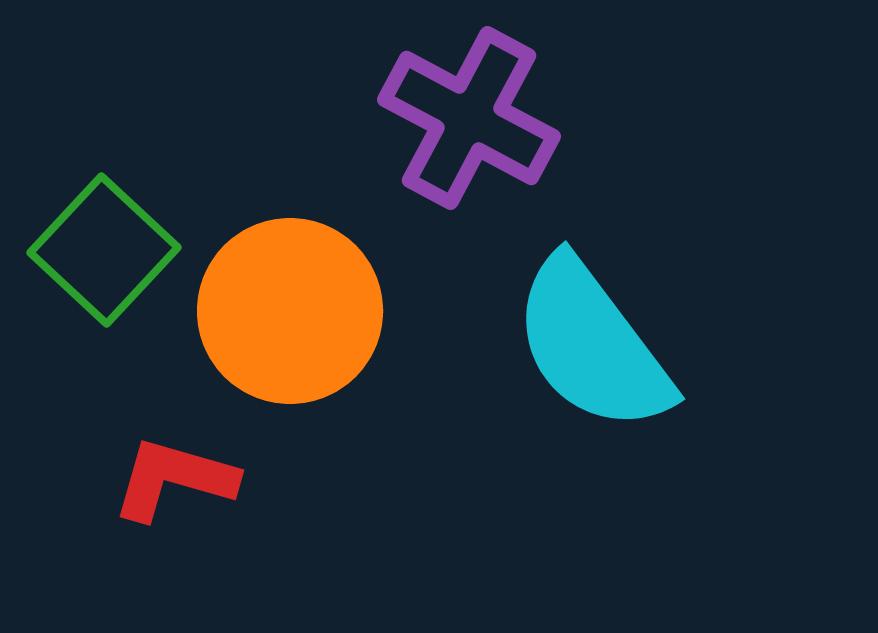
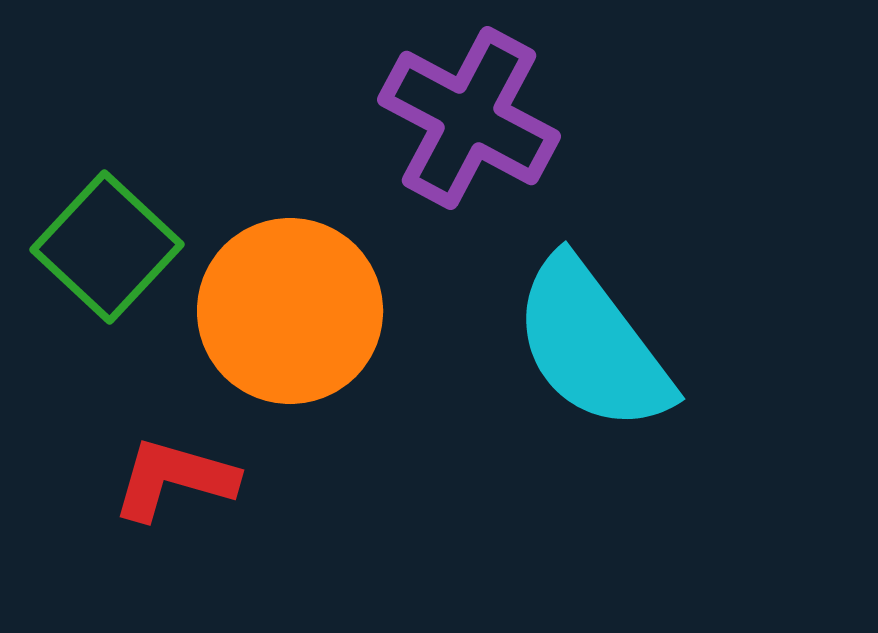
green square: moved 3 px right, 3 px up
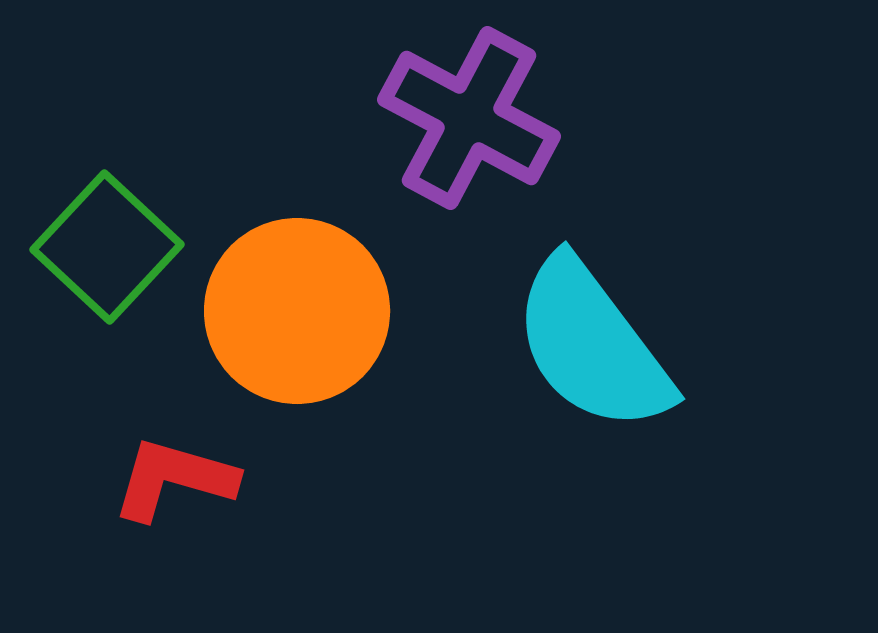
orange circle: moved 7 px right
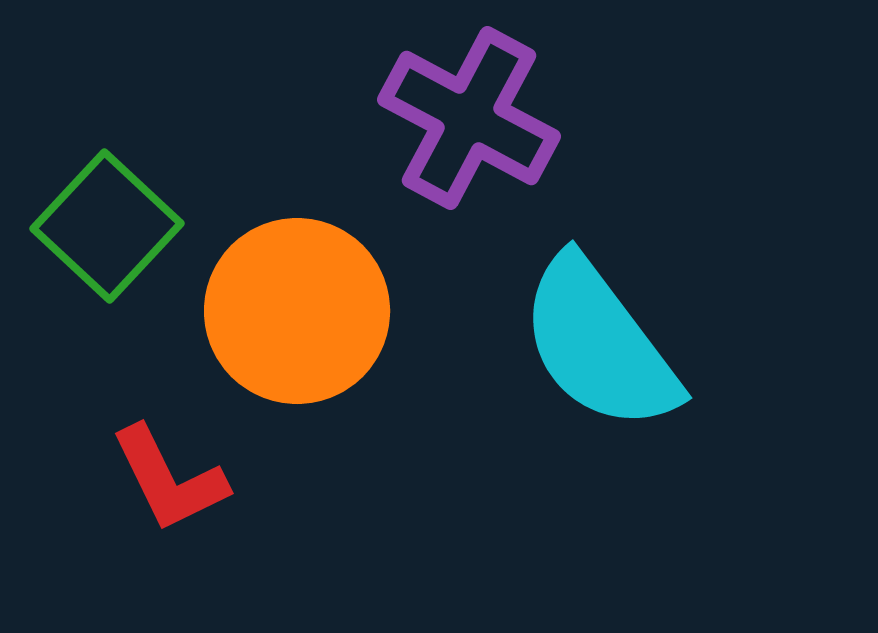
green square: moved 21 px up
cyan semicircle: moved 7 px right, 1 px up
red L-shape: moved 5 px left; rotated 132 degrees counterclockwise
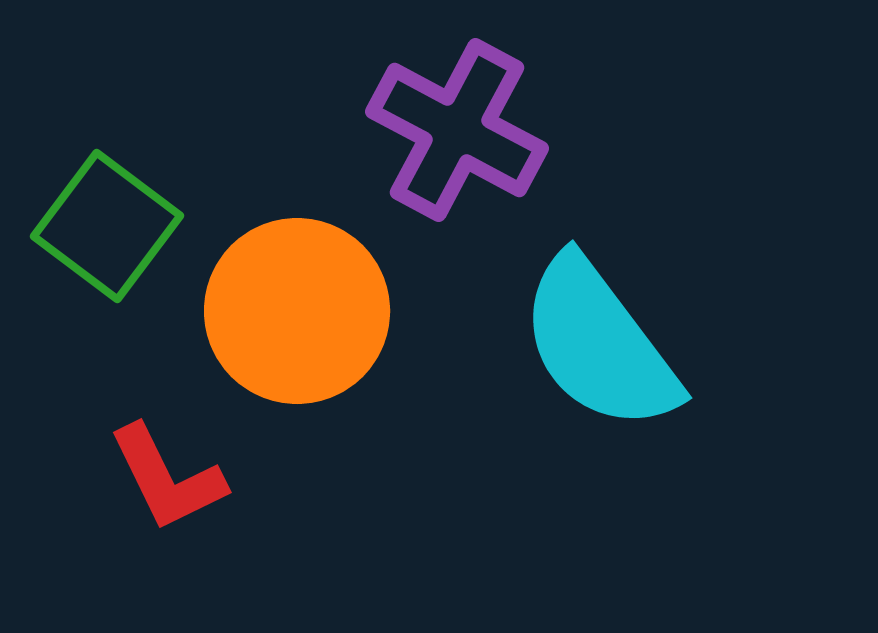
purple cross: moved 12 px left, 12 px down
green square: rotated 6 degrees counterclockwise
red L-shape: moved 2 px left, 1 px up
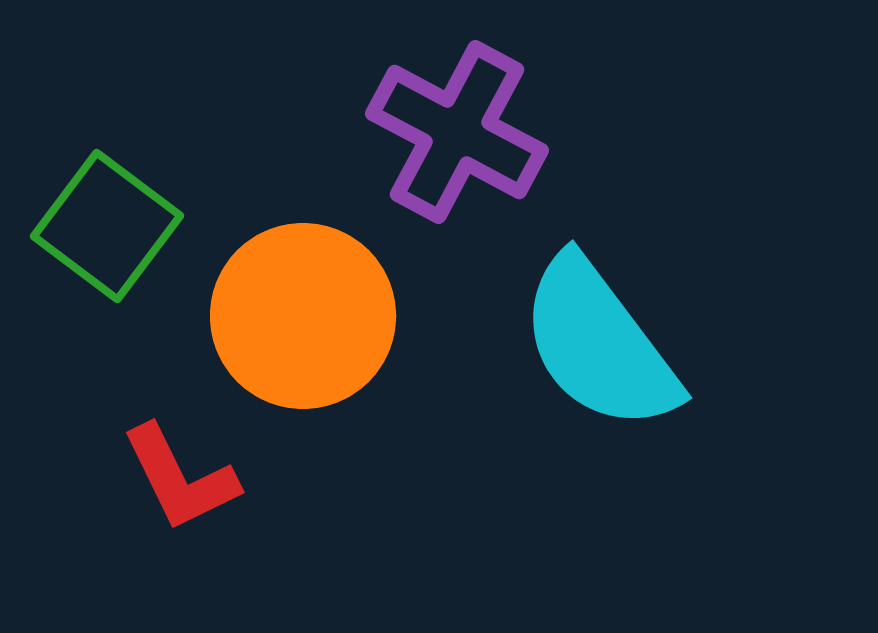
purple cross: moved 2 px down
orange circle: moved 6 px right, 5 px down
red L-shape: moved 13 px right
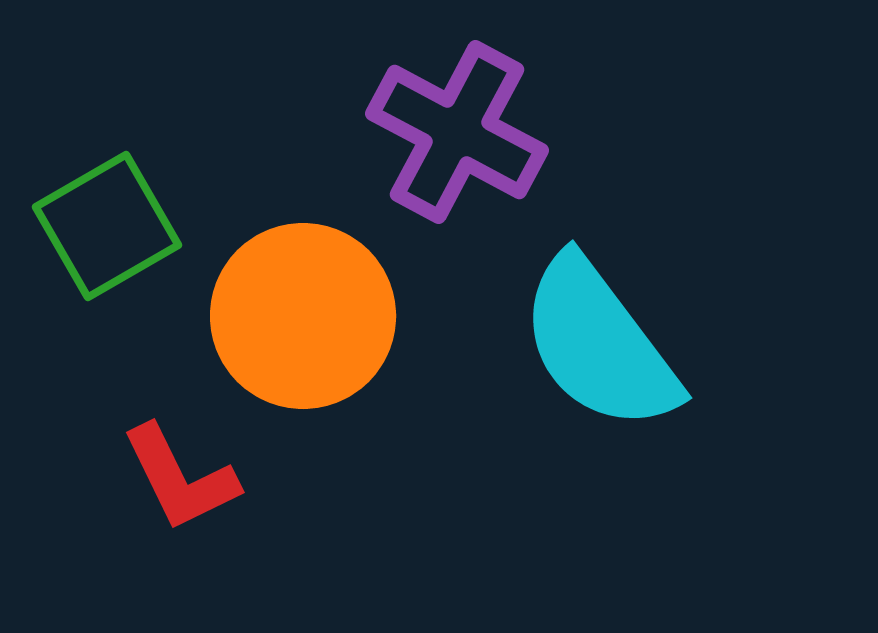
green square: rotated 23 degrees clockwise
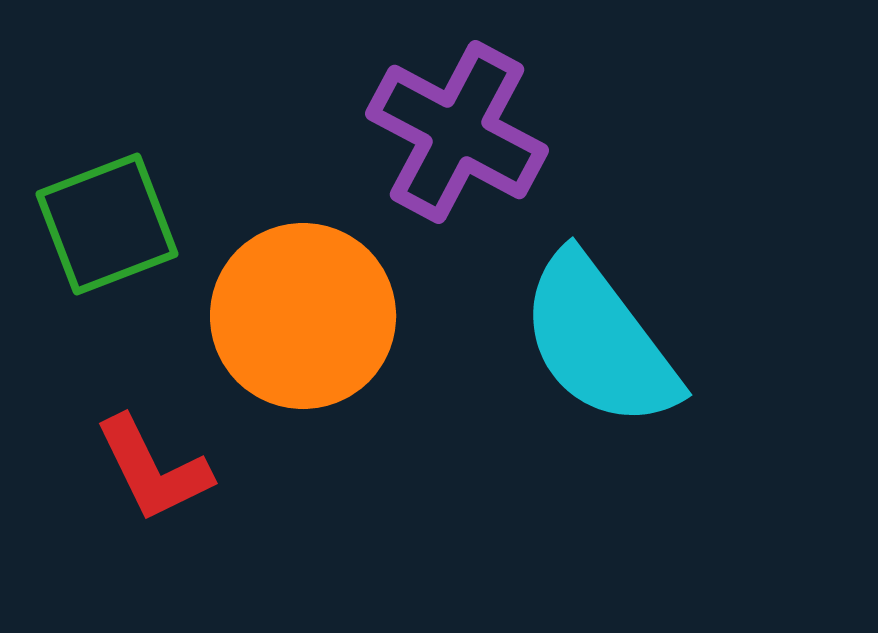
green square: moved 2 px up; rotated 9 degrees clockwise
cyan semicircle: moved 3 px up
red L-shape: moved 27 px left, 9 px up
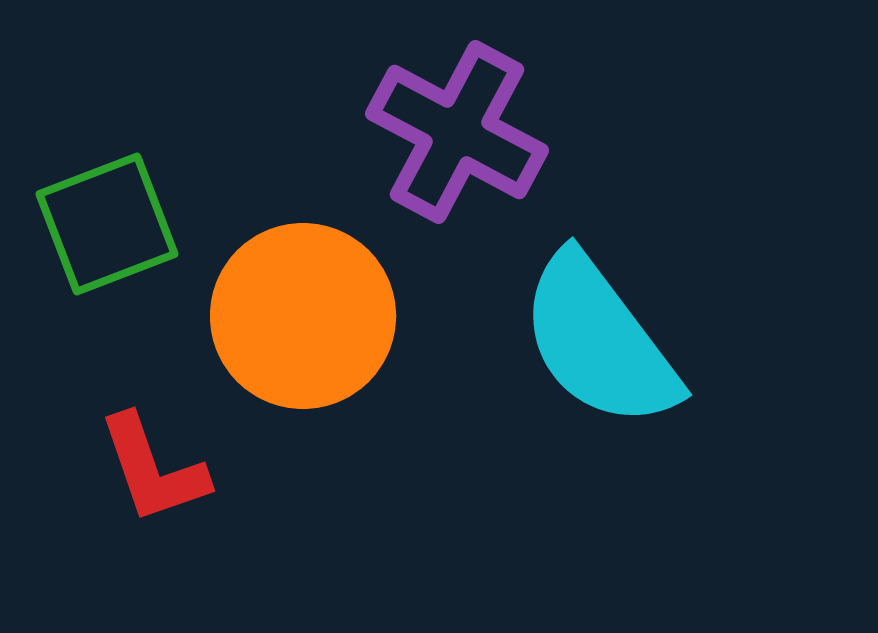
red L-shape: rotated 7 degrees clockwise
